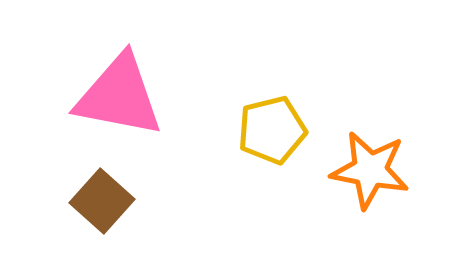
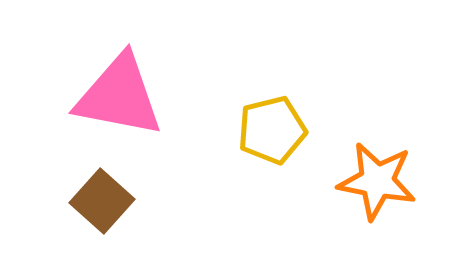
orange star: moved 7 px right, 11 px down
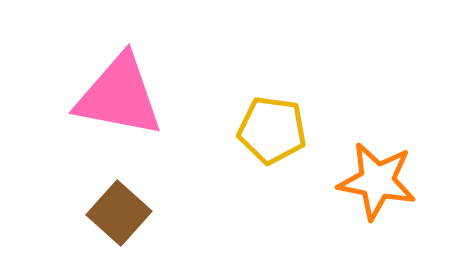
yellow pentagon: rotated 22 degrees clockwise
brown square: moved 17 px right, 12 px down
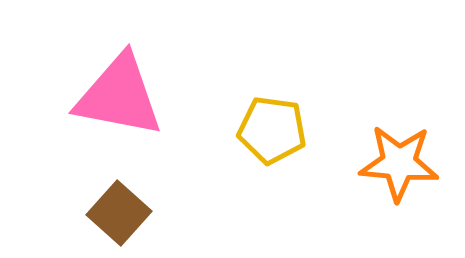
orange star: moved 22 px right, 18 px up; rotated 6 degrees counterclockwise
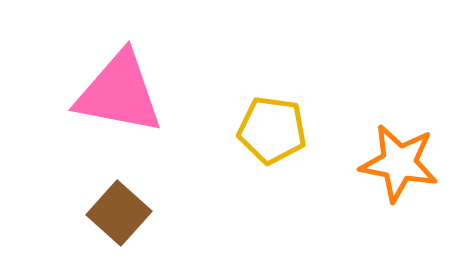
pink triangle: moved 3 px up
orange star: rotated 6 degrees clockwise
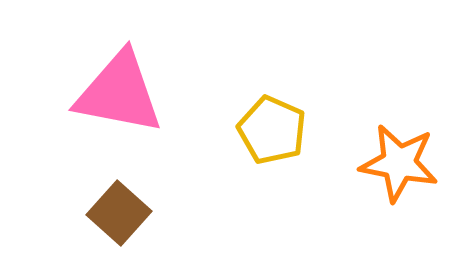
yellow pentagon: rotated 16 degrees clockwise
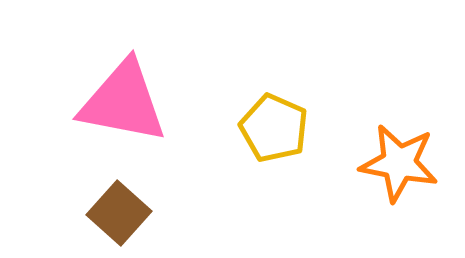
pink triangle: moved 4 px right, 9 px down
yellow pentagon: moved 2 px right, 2 px up
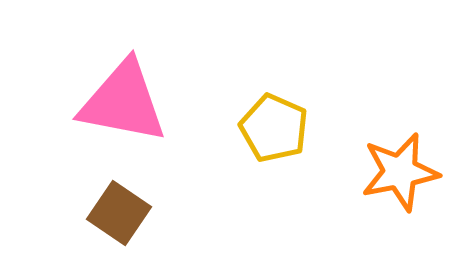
orange star: moved 1 px right, 9 px down; rotated 22 degrees counterclockwise
brown square: rotated 8 degrees counterclockwise
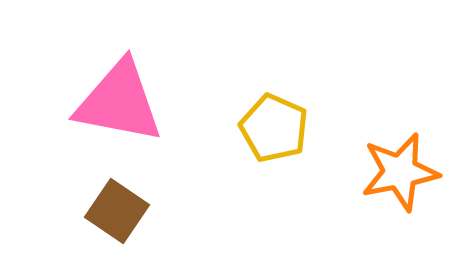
pink triangle: moved 4 px left
brown square: moved 2 px left, 2 px up
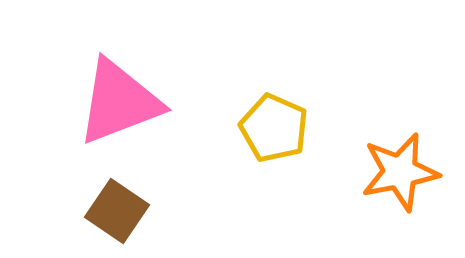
pink triangle: rotated 32 degrees counterclockwise
